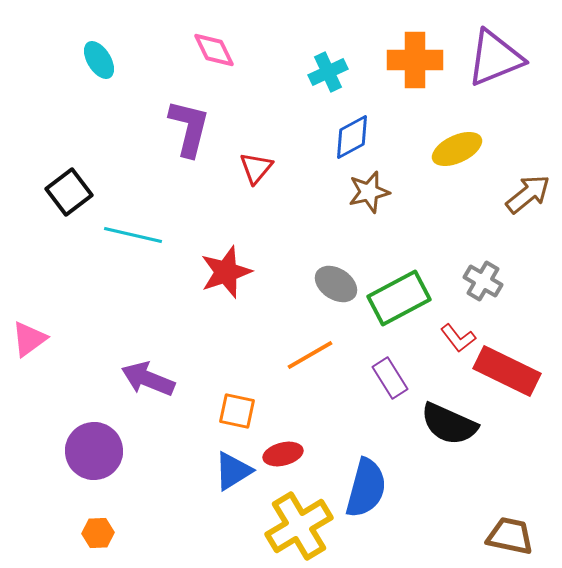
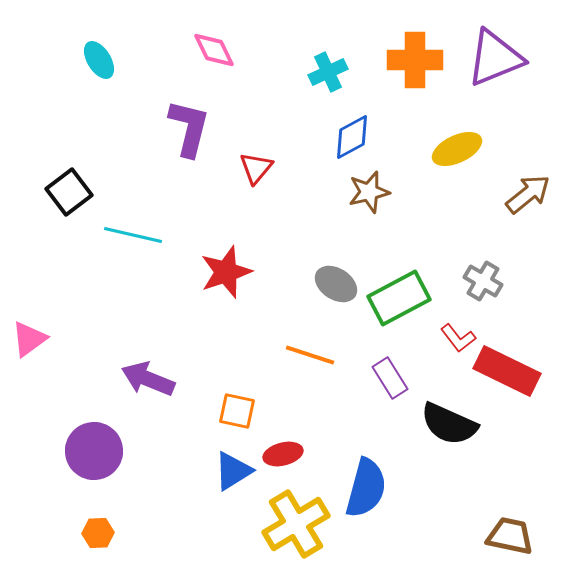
orange line: rotated 48 degrees clockwise
yellow cross: moved 3 px left, 2 px up
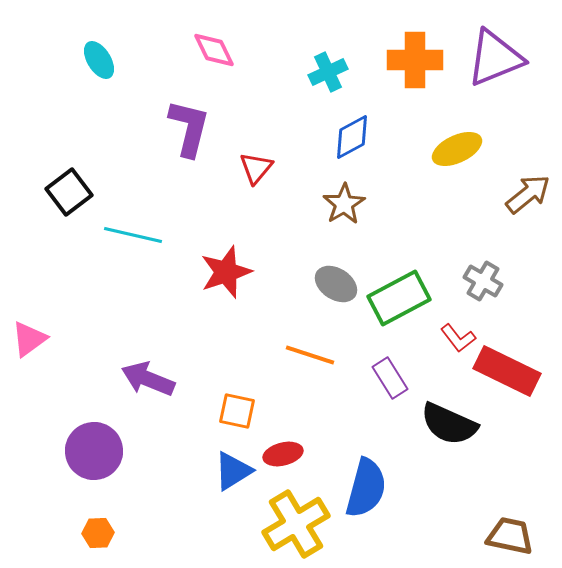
brown star: moved 25 px left, 12 px down; rotated 18 degrees counterclockwise
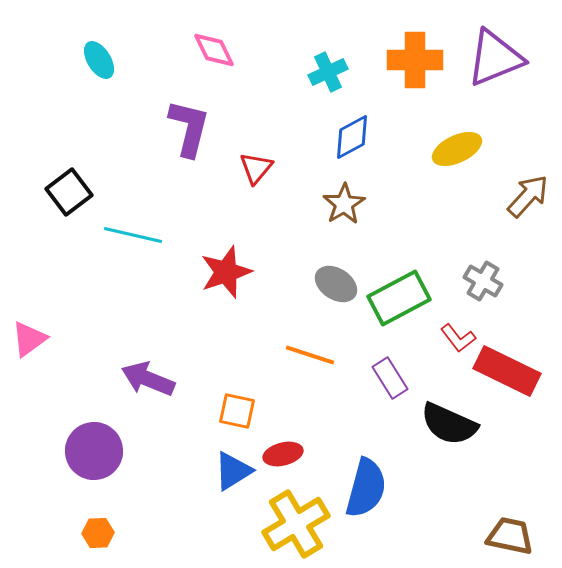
brown arrow: moved 2 px down; rotated 9 degrees counterclockwise
